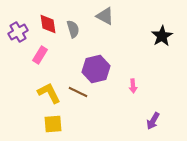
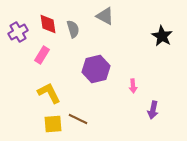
black star: rotated 10 degrees counterclockwise
pink rectangle: moved 2 px right
brown line: moved 27 px down
purple arrow: moved 11 px up; rotated 18 degrees counterclockwise
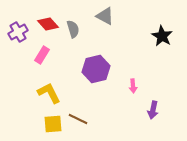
red diamond: rotated 35 degrees counterclockwise
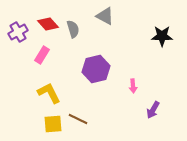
black star: rotated 30 degrees counterclockwise
purple arrow: rotated 18 degrees clockwise
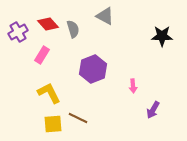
purple hexagon: moved 3 px left; rotated 8 degrees counterclockwise
brown line: moved 1 px up
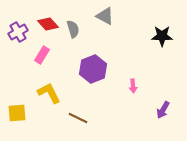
purple arrow: moved 10 px right
yellow square: moved 36 px left, 11 px up
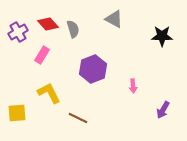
gray triangle: moved 9 px right, 3 px down
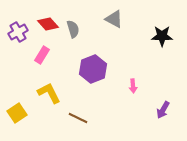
yellow square: rotated 30 degrees counterclockwise
